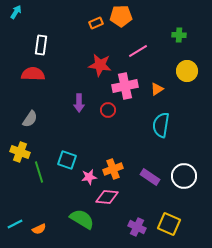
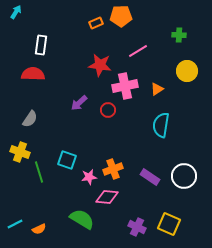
purple arrow: rotated 48 degrees clockwise
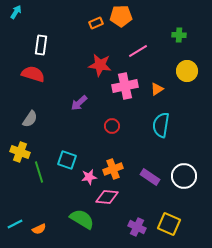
red semicircle: rotated 15 degrees clockwise
red circle: moved 4 px right, 16 px down
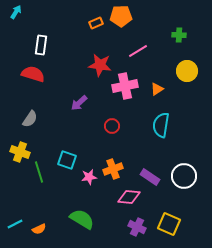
pink diamond: moved 22 px right
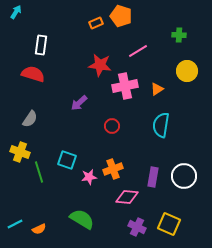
orange pentagon: rotated 20 degrees clockwise
purple rectangle: moved 3 px right; rotated 66 degrees clockwise
pink diamond: moved 2 px left
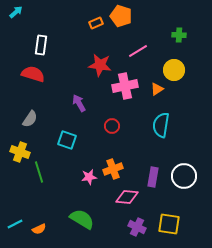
cyan arrow: rotated 16 degrees clockwise
yellow circle: moved 13 px left, 1 px up
purple arrow: rotated 102 degrees clockwise
cyan square: moved 20 px up
yellow square: rotated 15 degrees counterclockwise
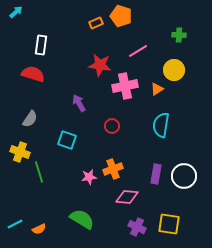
purple rectangle: moved 3 px right, 3 px up
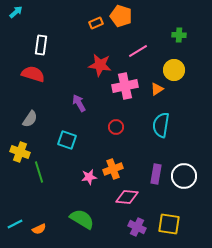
red circle: moved 4 px right, 1 px down
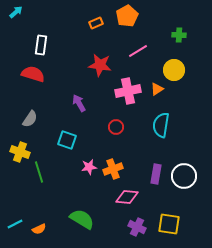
orange pentagon: moved 6 px right; rotated 25 degrees clockwise
pink cross: moved 3 px right, 5 px down
pink star: moved 10 px up
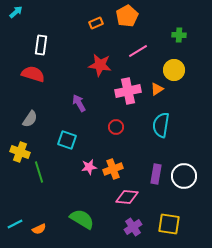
purple cross: moved 4 px left; rotated 30 degrees clockwise
